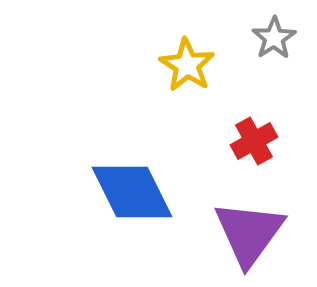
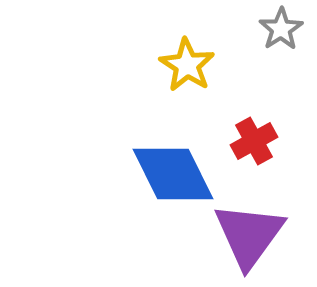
gray star: moved 7 px right, 9 px up
blue diamond: moved 41 px right, 18 px up
purple triangle: moved 2 px down
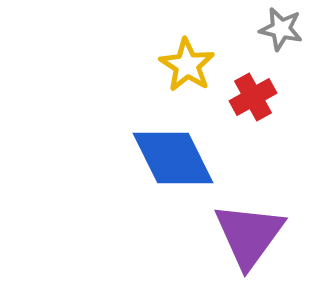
gray star: rotated 27 degrees counterclockwise
red cross: moved 1 px left, 44 px up
blue diamond: moved 16 px up
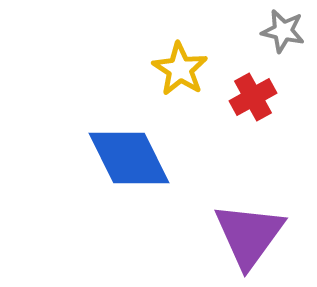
gray star: moved 2 px right, 2 px down
yellow star: moved 7 px left, 4 px down
blue diamond: moved 44 px left
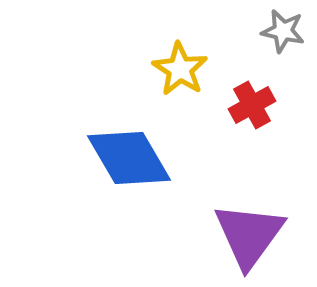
red cross: moved 1 px left, 8 px down
blue diamond: rotated 4 degrees counterclockwise
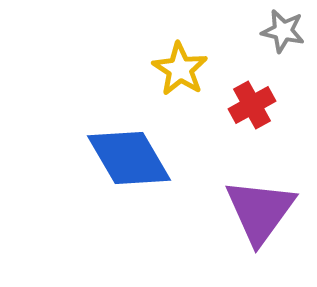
purple triangle: moved 11 px right, 24 px up
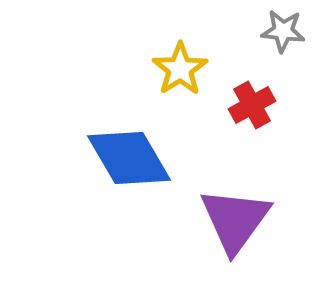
gray star: rotated 6 degrees counterclockwise
yellow star: rotated 6 degrees clockwise
purple triangle: moved 25 px left, 9 px down
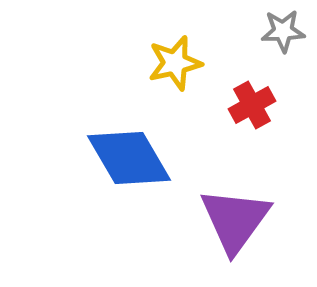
gray star: rotated 9 degrees counterclockwise
yellow star: moved 5 px left, 6 px up; rotated 20 degrees clockwise
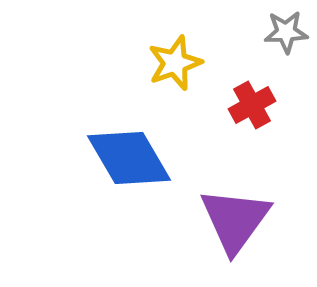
gray star: moved 3 px right, 1 px down
yellow star: rotated 6 degrees counterclockwise
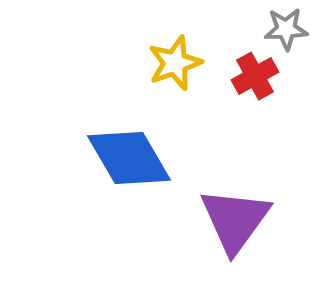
gray star: moved 3 px up
red cross: moved 3 px right, 29 px up
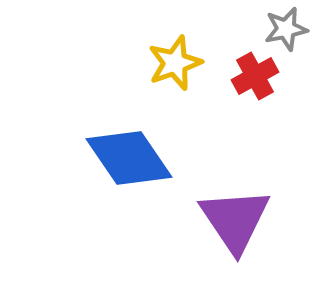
gray star: rotated 9 degrees counterclockwise
blue diamond: rotated 4 degrees counterclockwise
purple triangle: rotated 10 degrees counterclockwise
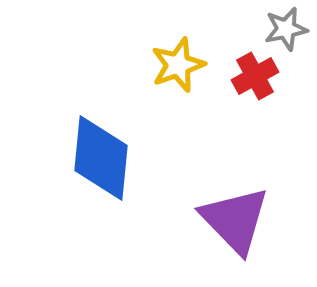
yellow star: moved 3 px right, 2 px down
blue diamond: moved 28 px left; rotated 40 degrees clockwise
purple triangle: rotated 10 degrees counterclockwise
